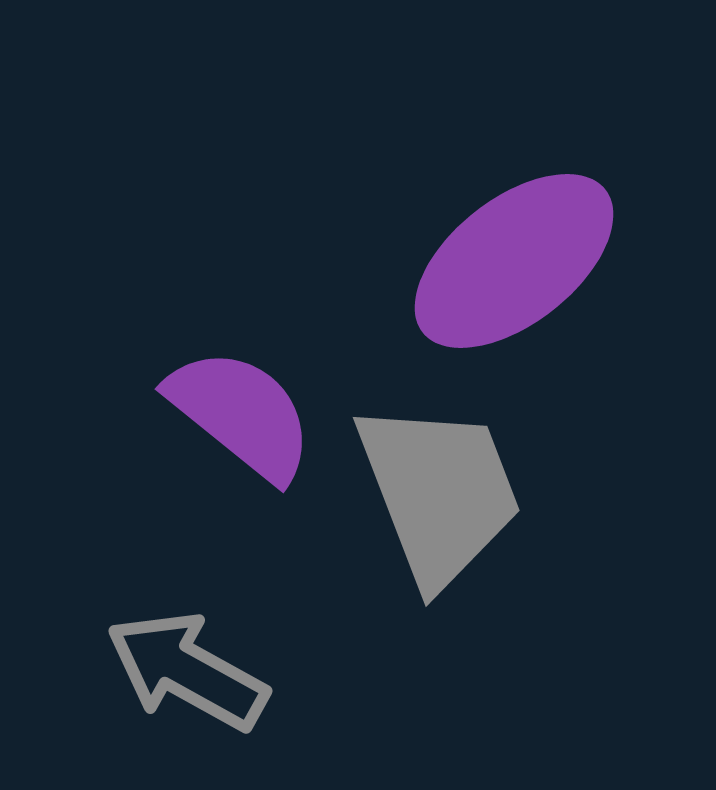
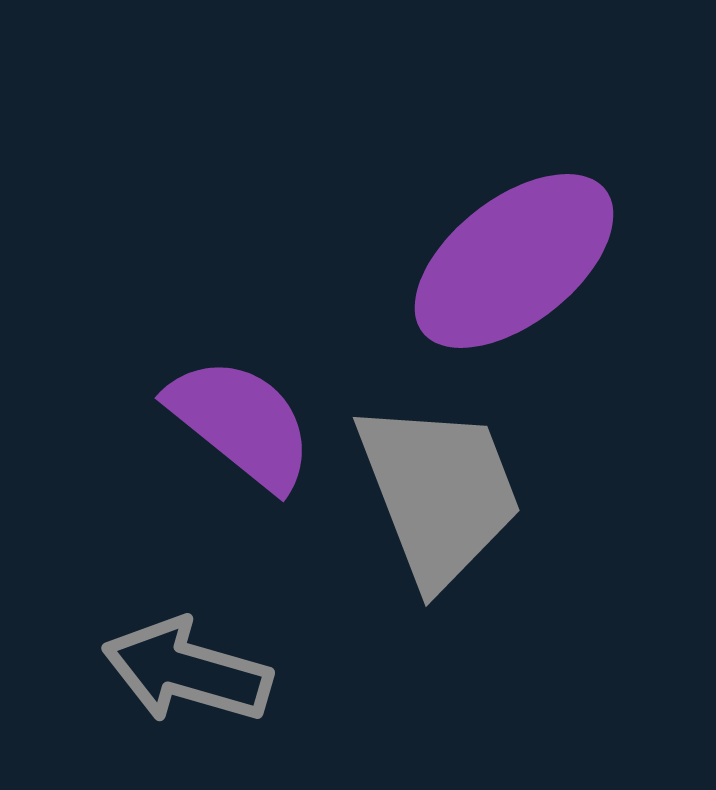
purple semicircle: moved 9 px down
gray arrow: rotated 13 degrees counterclockwise
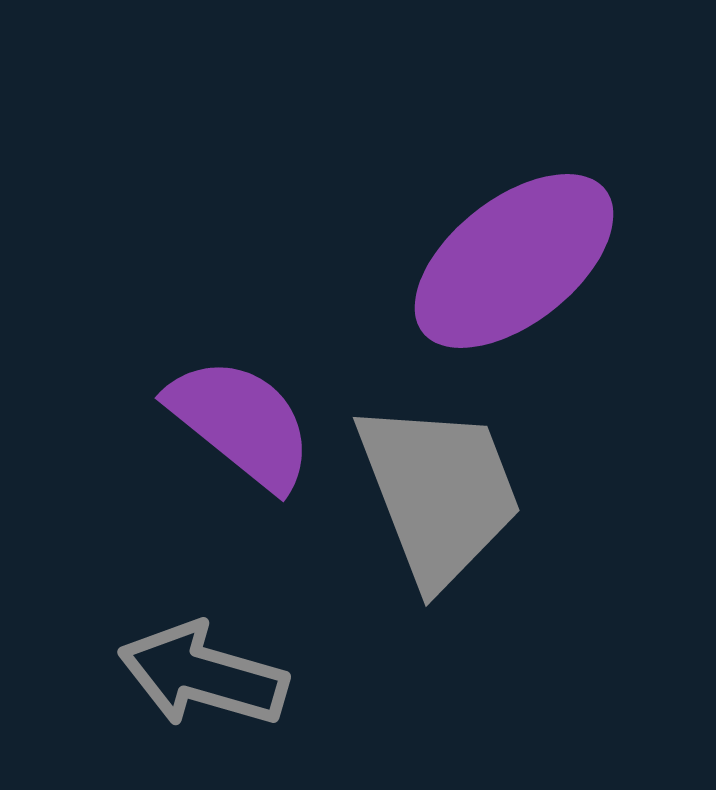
gray arrow: moved 16 px right, 4 px down
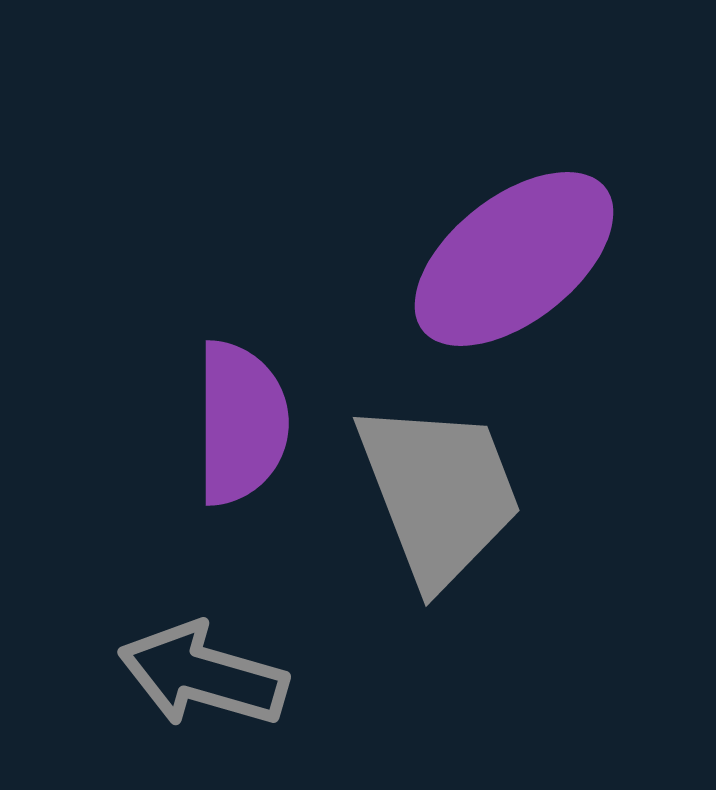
purple ellipse: moved 2 px up
purple semicircle: rotated 51 degrees clockwise
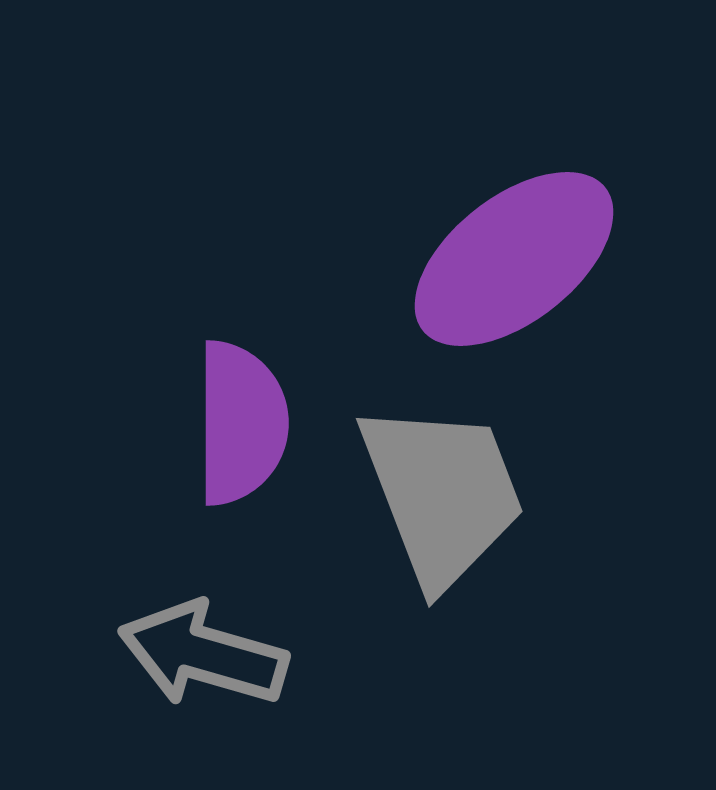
gray trapezoid: moved 3 px right, 1 px down
gray arrow: moved 21 px up
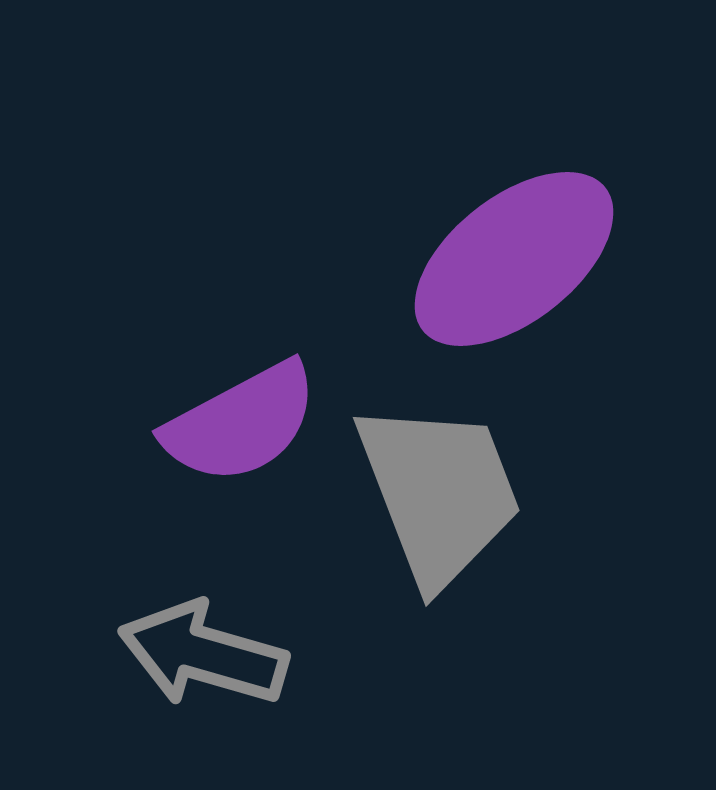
purple semicircle: rotated 62 degrees clockwise
gray trapezoid: moved 3 px left, 1 px up
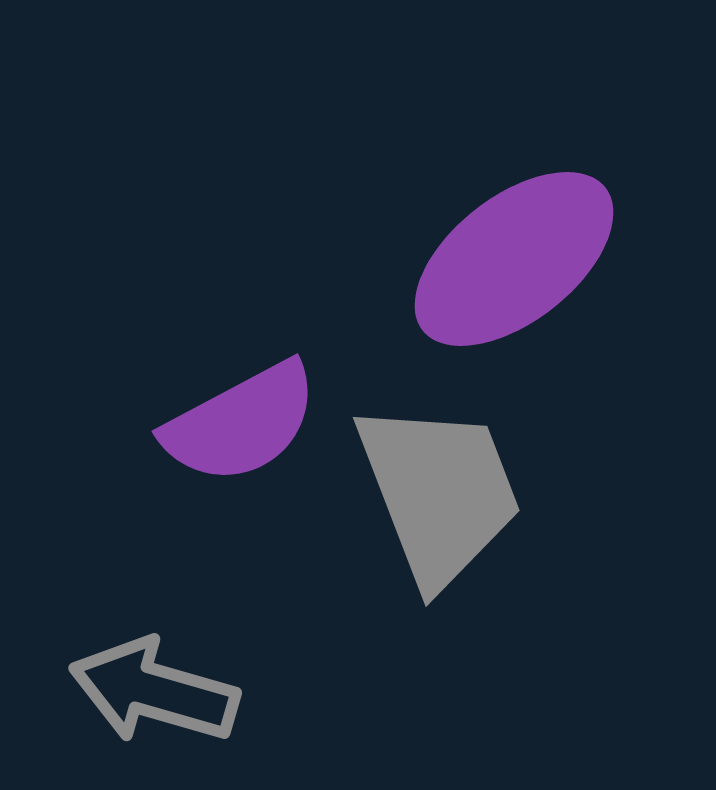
gray arrow: moved 49 px left, 37 px down
